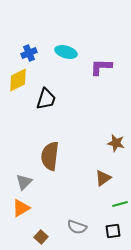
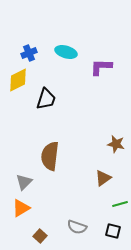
brown star: moved 1 px down
black square: rotated 21 degrees clockwise
brown square: moved 1 px left, 1 px up
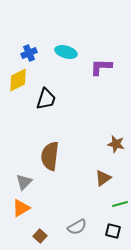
gray semicircle: rotated 48 degrees counterclockwise
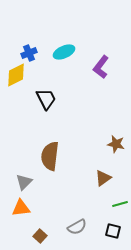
cyan ellipse: moved 2 px left; rotated 40 degrees counterclockwise
purple L-shape: rotated 55 degrees counterclockwise
yellow diamond: moved 2 px left, 5 px up
black trapezoid: rotated 45 degrees counterclockwise
orange triangle: rotated 24 degrees clockwise
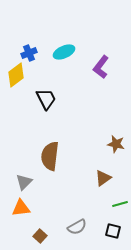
yellow diamond: rotated 10 degrees counterclockwise
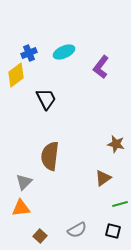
gray semicircle: moved 3 px down
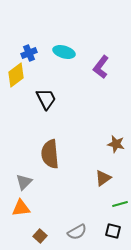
cyan ellipse: rotated 40 degrees clockwise
brown semicircle: moved 2 px up; rotated 12 degrees counterclockwise
gray semicircle: moved 2 px down
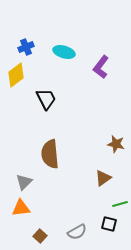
blue cross: moved 3 px left, 6 px up
black square: moved 4 px left, 7 px up
